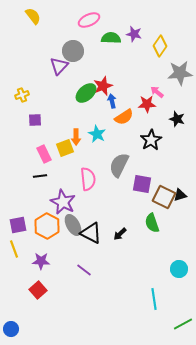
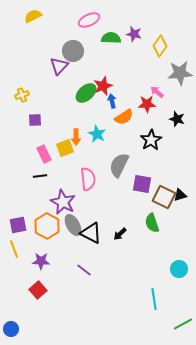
yellow semicircle at (33, 16): rotated 78 degrees counterclockwise
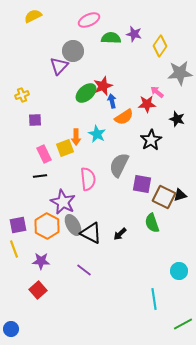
cyan circle at (179, 269): moved 2 px down
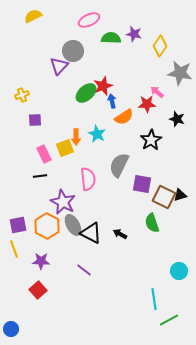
gray star at (180, 73): rotated 15 degrees clockwise
black arrow at (120, 234): rotated 72 degrees clockwise
green line at (183, 324): moved 14 px left, 4 px up
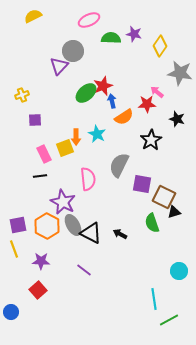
black triangle at (180, 195): moved 6 px left, 17 px down
blue circle at (11, 329): moved 17 px up
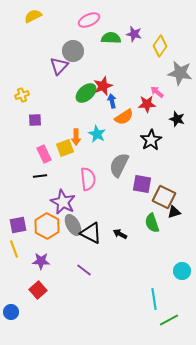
cyan circle at (179, 271): moved 3 px right
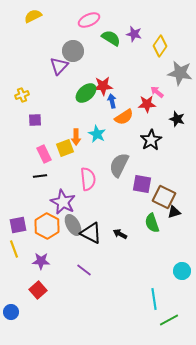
green semicircle at (111, 38): rotated 30 degrees clockwise
red star at (103, 86): rotated 18 degrees clockwise
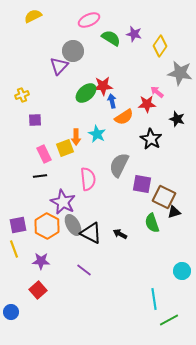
black star at (151, 140): moved 1 px up; rotated 10 degrees counterclockwise
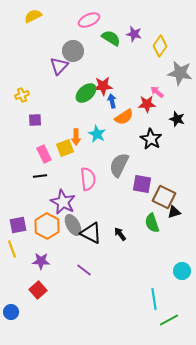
black arrow at (120, 234): rotated 24 degrees clockwise
yellow line at (14, 249): moved 2 px left
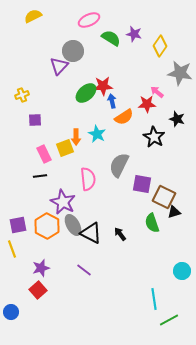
black star at (151, 139): moved 3 px right, 2 px up
purple star at (41, 261): moved 7 px down; rotated 18 degrees counterclockwise
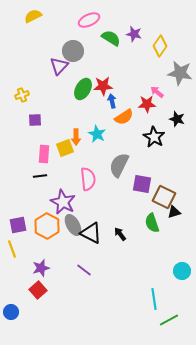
green ellipse at (86, 93): moved 3 px left, 4 px up; rotated 20 degrees counterclockwise
pink rectangle at (44, 154): rotated 30 degrees clockwise
